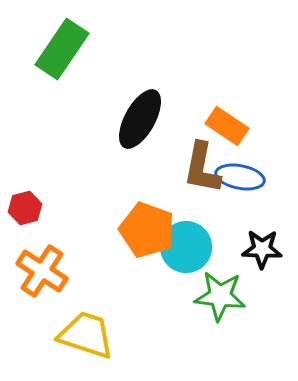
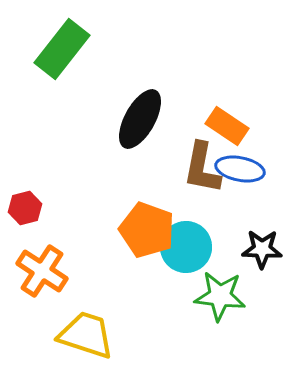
green rectangle: rotated 4 degrees clockwise
blue ellipse: moved 8 px up
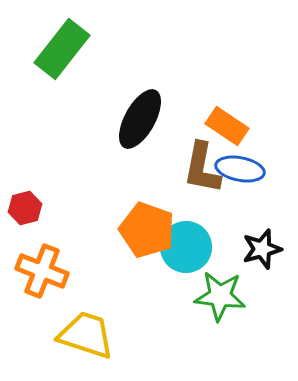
black star: rotated 18 degrees counterclockwise
orange cross: rotated 12 degrees counterclockwise
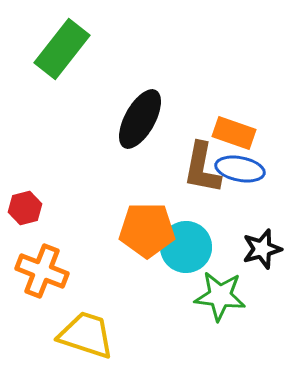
orange rectangle: moved 7 px right, 7 px down; rotated 15 degrees counterclockwise
orange pentagon: rotated 20 degrees counterclockwise
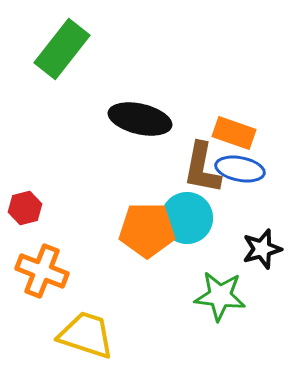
black ellipse: rotated 74 degrees clockwise
cyan circle: moved 1 px right, 29 px up
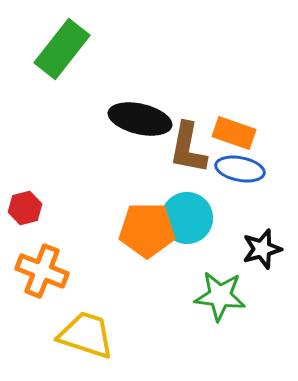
brown L-shape: moved 14 px left, 20 px up
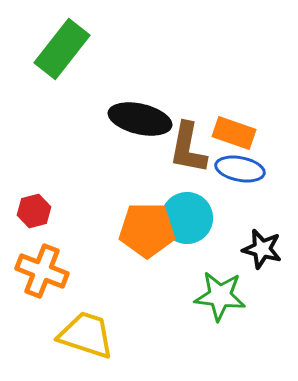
red hexagon: moved 9 px right, 3 px down
black star: rotated 30 degrees clockwise
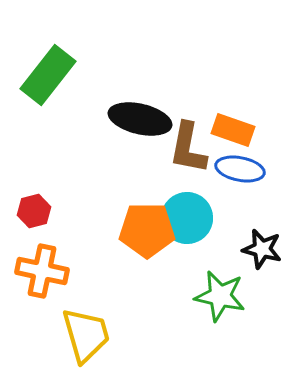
green rectangle: moved 14 px left, 26 px down
orange rectangle: moved 1 px left, 3 px up
orange cross: rotated 9 degrees counterclockwise
green star: rotated 6 degrees clockwise
yellow trapezoid: rotated 56 degrees clockwise
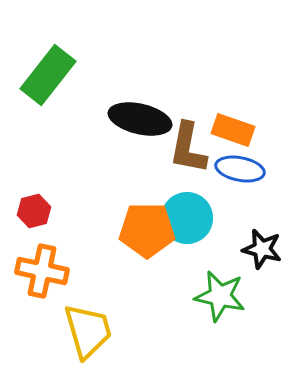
yellow trapezoid: moved 2 px right, 4 px up
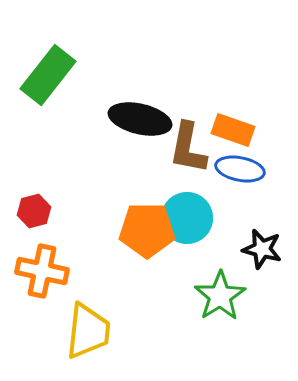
green star: rotated 27 degrees clockwise
yellow trapezoid: rotated 22 degrees clockwise
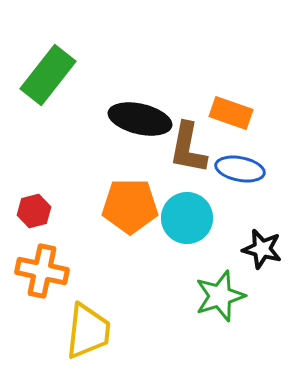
orange rectangle: moved 2 px left, 17 px up
orange pentagon: moved 17 px left, 24 px up
green star: rotated 15 degrees clockwise
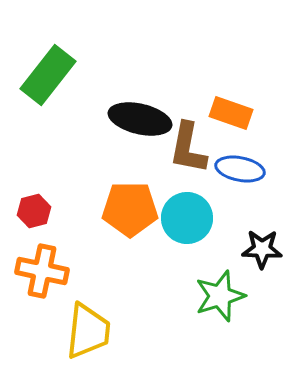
orange pentagon: moved 3 px down
black star: rotated 12 degrees counterclockwise
